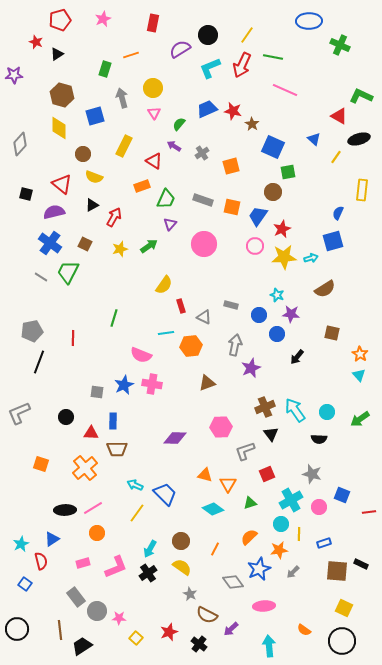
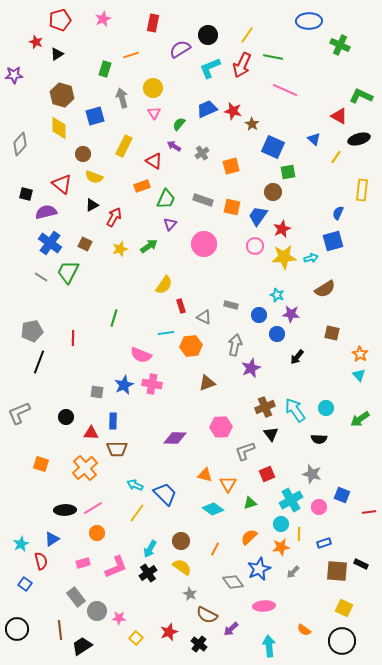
purple semicircle at (54, 212): moved 8 px left
cyan circle at (327, 412): moved 1 px left, 4 px up
orange star at (279, 550): moved 2 px right, 3 px up
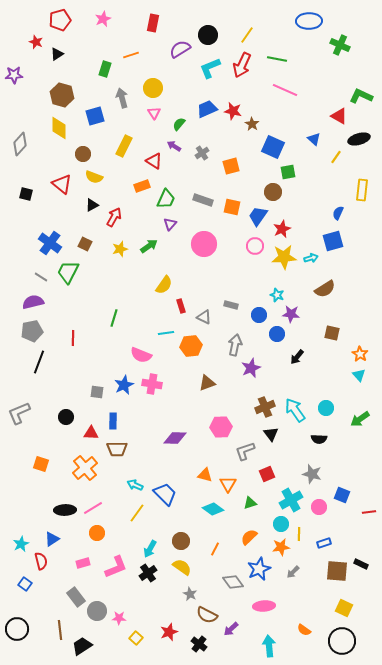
green line at (273, 57): moved 4 px right, 2 px down
purple semicircle at (46, 212): moved 13 px left, 90 px down
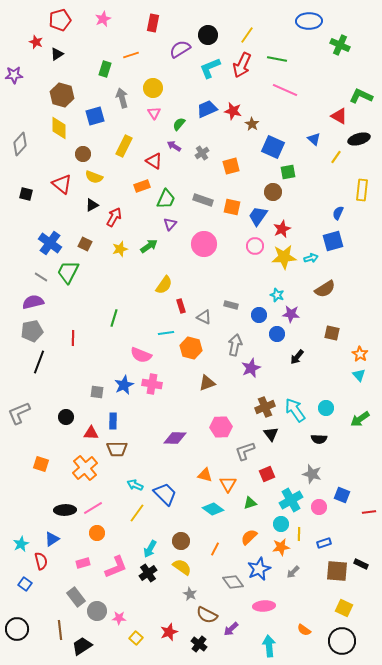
orange hexagon at (191, 346): moved 2 px down; rotated 20 degrees clockwise
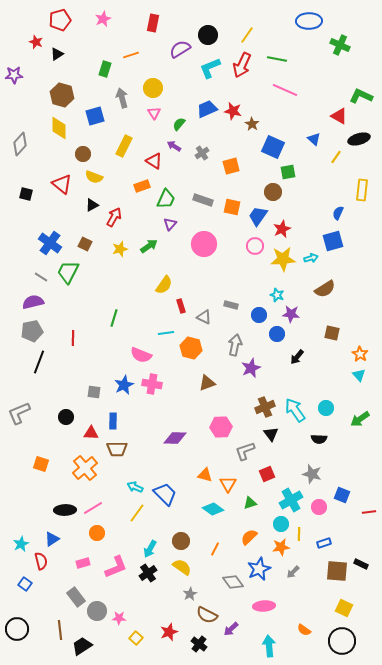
yellow star at (284, 257): moved 1 px left, 2 px down
gray square at (97, 392): moved 3 px left
cyan arrow at (135, 485): moved 2 px down
gray star at (190, 594): rotated 16 degrees clockwise
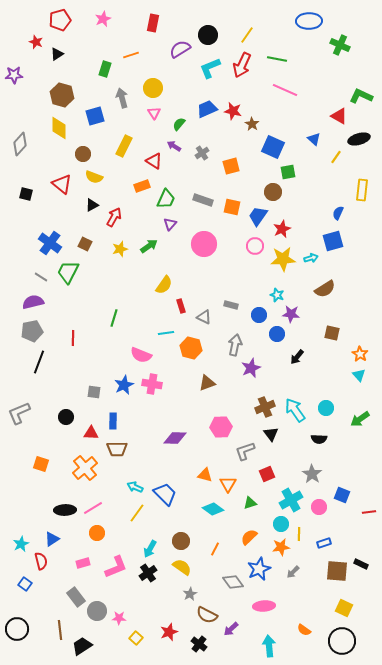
gray star at (312, 474): rotated 18 degrees clockwise
